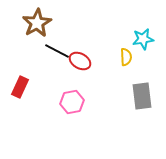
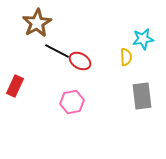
red rectangle: moved 5 px left, 1 px up
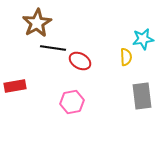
black line: moved 4 px left, 3 px up; rotated 20 degrees counterclockwise
red rectangle: rotated 55 degrees clockwise
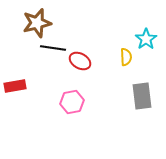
brown star: rotated 16 degrees clockwise
cyan star: moved 3 px right; rotated 25 degrees counterclockwise
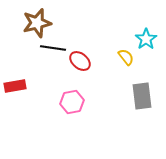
yellow semicircle: rotated 36 degrees counterclockwise
red ellipse: rotated 10 degrees clockwise
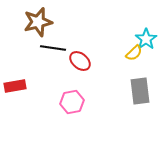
brown star: moved 1 px right, 1 px up
yellow semicircle: moved 8 px right, 4 px up; rotated 84 degrees clockwise
gray rectangle: moved 2 px left, 5 px up
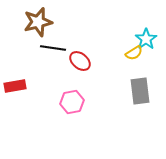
yellow semicircle: rotated 12 degrees clockwise
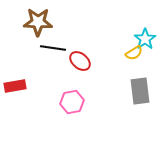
brown star: rotated 16 degrees clockwise
cyan star: moved 1 px left
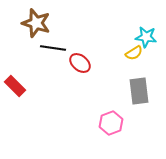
brown star: moved 2 px left, 1 px down; rotated 16 degrees clockwise
cyan star: moved 1 px right, 2 px up; rotated 30 degrees counterclockwise
red ellipse: moved 2 px down
red rectangle: rotated 55 degrees clockwise
gray rectangle: moved 1 px left
pink hexagon: moved 39 px right, 21 px down; rotated 10 degrees counterclockwise
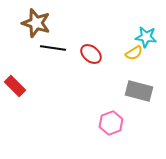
red ellipse: moved 11 px right, 9 px up
gray rectangle: rotated 68 degrees counterclockwise
